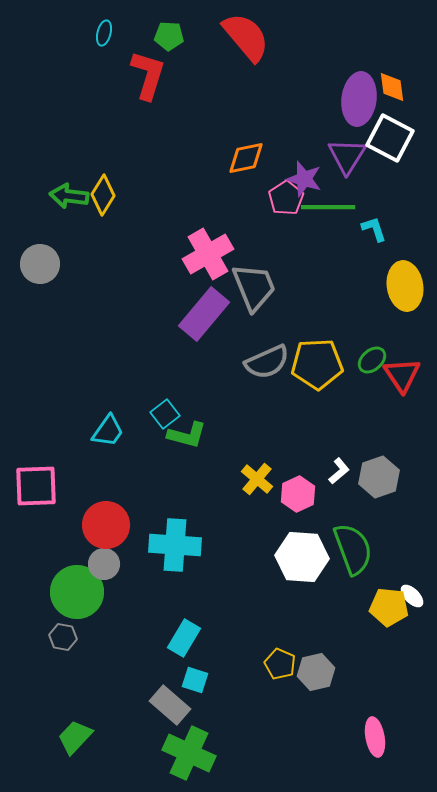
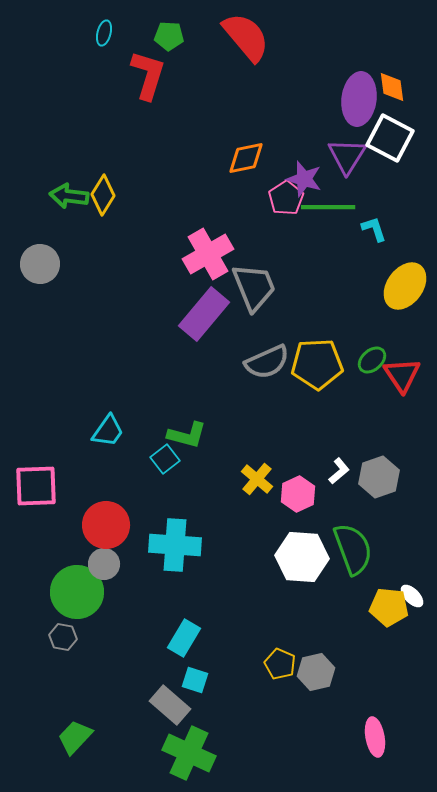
yellow ellipse at (405, 286): rotated 45 degrees clockwise
cyan square at (165, 414): moved 45 px down
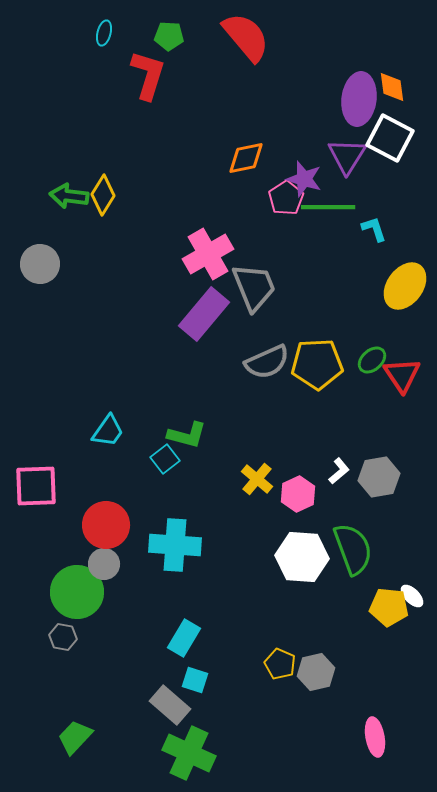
gray hexagon at (379, 477): rotated 9 degrees clockwise
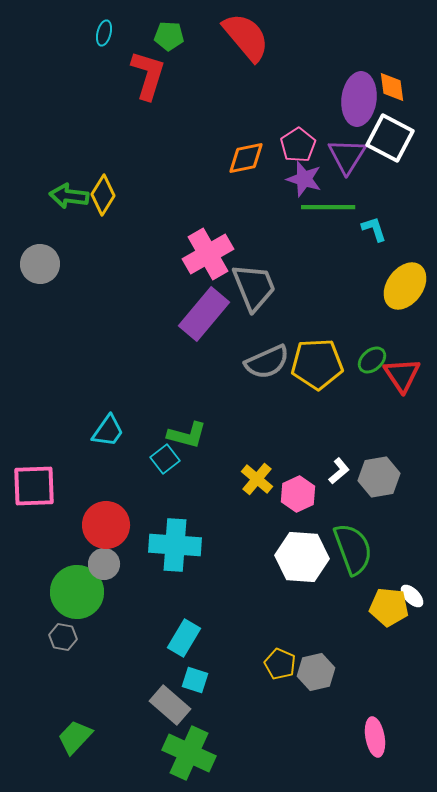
pink pentagon at (286, 198): moved 12 px right, 53 px up
pink square at (36, 486): moved 2 px left
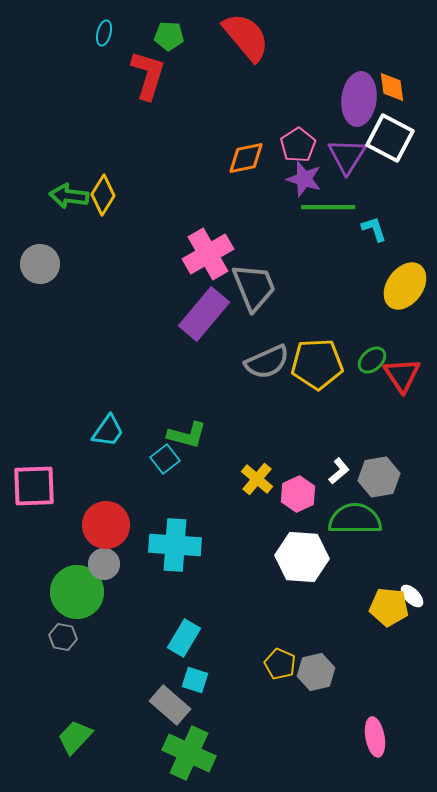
green semicircle at (353, 549): moved 2 px right, 30 px up; rotated 70 degrees counterclockwise
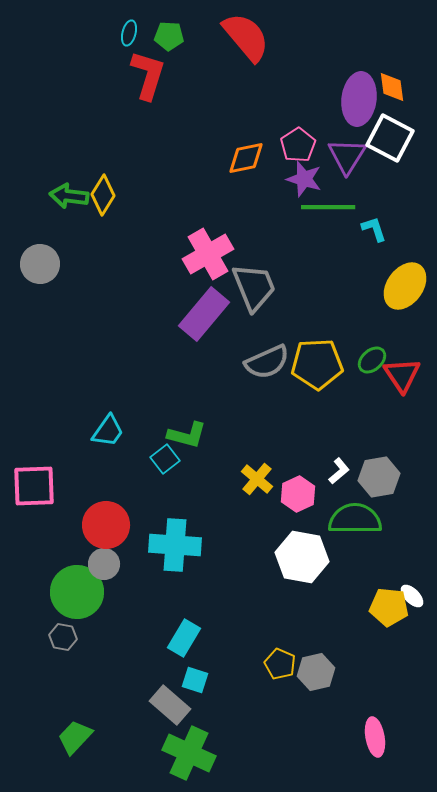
cyan ellipse at (104, 33): moved 25 px right
white hexagon at (302, 557): rotated 6 degrees clockwise
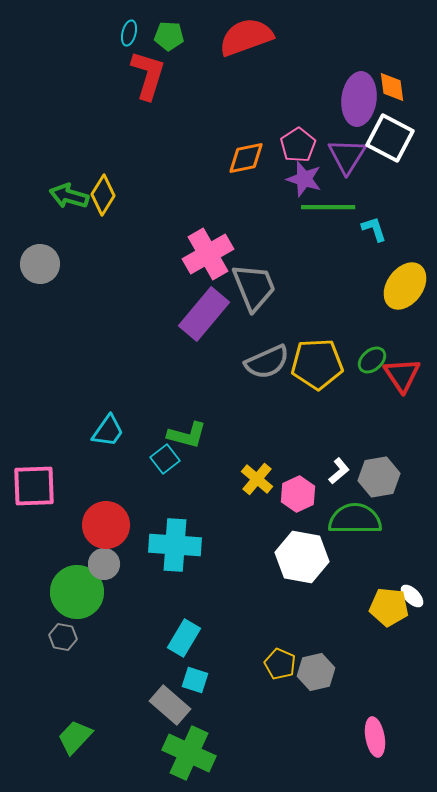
red semicircle at (246, 37): rotated 70 degrees counterclockwise
green arrow at (69, 196): rotated 9 degrees clockwise
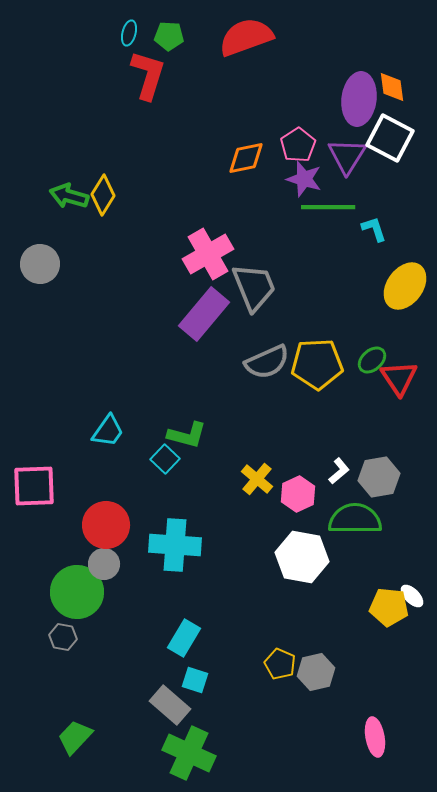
red triangle at (402, 375): moved 3 px left, 3 px down
cyan square at (165, 459): rotated 8 degrees counterclockwise
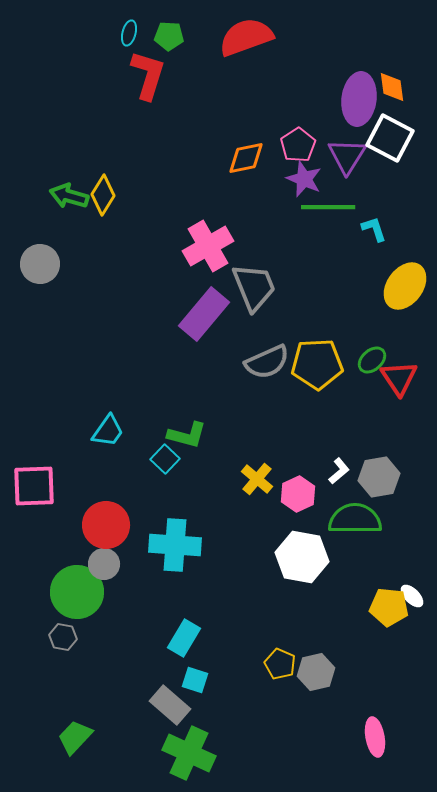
purple star at (304, 179): rotated 6 degrees clockwise
pink cross at (208, 254): moved 8 px up
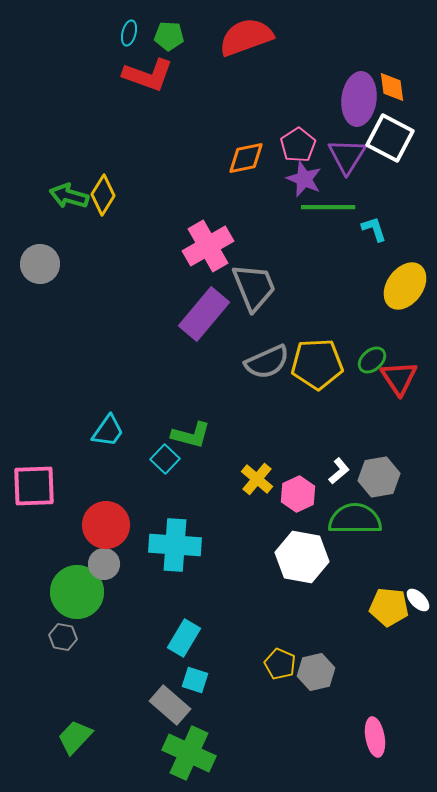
red L-shape at (148, 75): rotated 93 degrees clockwise
green L-shape at (187, 435): moved 4 px right
white ellipse at (412, 596): moved 6 px right, 4 px down
